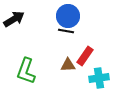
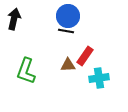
black arrow: rotated 45 degrees counterclockwise
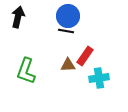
black arrow: moved 4 px right, 2 px up
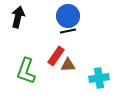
black line: moved 2 px right; rotated 21 degrees counterclockwise
red rectangle: moved 29 px left
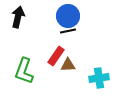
green L-shape: moved 2 px left
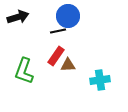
black arrow: rotated 60 degrees clockwise
black line: moved 10 px left
cyan cross: moved 1 px right, 2 px down
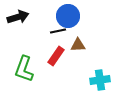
brown triangle: moved 10 px right, 20 px up
green L-shape: moved 2 px up
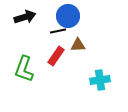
black arrow: moved 7 px right
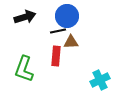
blue circle: moved 1 px left
brown triangle: moved 7 px left, 3 px up
red rectangle: rotated 30 degrees counterclockwise
cyan cross: rotated 18 degrees counterclockwise
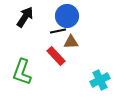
black arrow: rotated 40 degrees counterclockwise
red rectangle: rotated 48 degrees counterclockwise
green L-shape: moved 2 px left, 3 px down
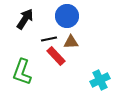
black arrow: moved 2 px down
black line: moved 9 px left, 8 px down
